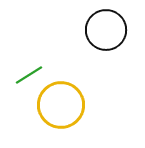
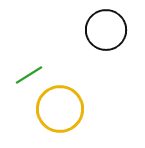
yellow circle: moved 1 px left, 4 px down
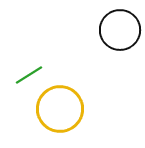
black circle: moved 14 px right
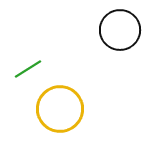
green line: moved 1 px left, 6 px up
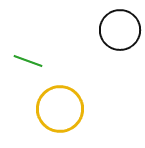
green line: moved 8 px up; rotated 52 degrees clockwise
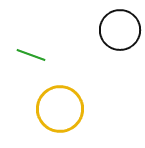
green line: moved 3 px right, 6 px up
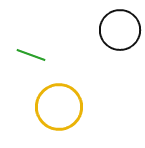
yellow circle: moved 1 px left, 2 px up
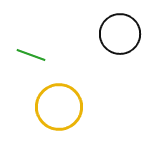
black circle: moved 4 px down
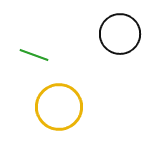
green line: moved 3 px right
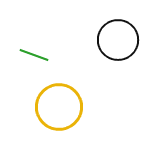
black circle: moved 2 px left, 6 px down
